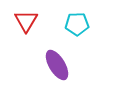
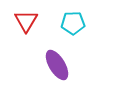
cyan pentagon: moved 4 px left, 1 px up
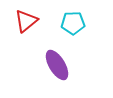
red triangle: rotated 20 degrees clockwise
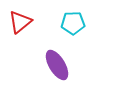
red triangle: moved 6 px left, 1 px down
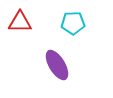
red triangle: rotated 40 degrees clockwise
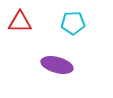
purple ellipse: rotated 44 degrees counterclockwise
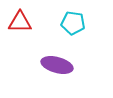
cyan pentagon: rotated 10 degrees clockwise
